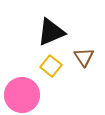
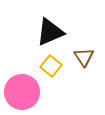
black triangle: moved 1 px left
pink circle: moved 3 px up
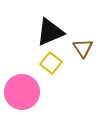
brown triangle: moved 1 px left, 9 px up
yellow square: moved 3 px up
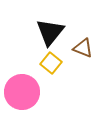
black triangle: rotated 28 degrees counterclockwise
brown triangle: rotated 35 degrees counterclockwise
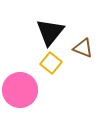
pink circle: moved 2 px left, 2 px up
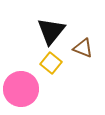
black triangle: moved 1 px right, 1 px up
pink circle: moved 1 px right, 1 px up
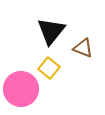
yellow square: moved 2 px left, 5 px down
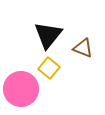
black triangle: moved 3 px left, 4 px down
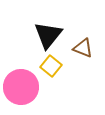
yellow square: moved 2 px right, 2 px up
pink circle: moved 2 px up
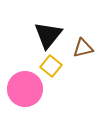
brown triangle: rotated 35 degrees counterclockwise
pink circle: moved 4 px right, 2 px down
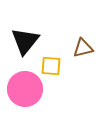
black triangle: moved 23 px left, 6 px down
yellow square: rotated 35 degrees counterclockwise
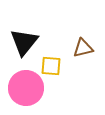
black triangle: moved 1 px left, 1 px down
pink circle: moved 1 px right, 1 px up
